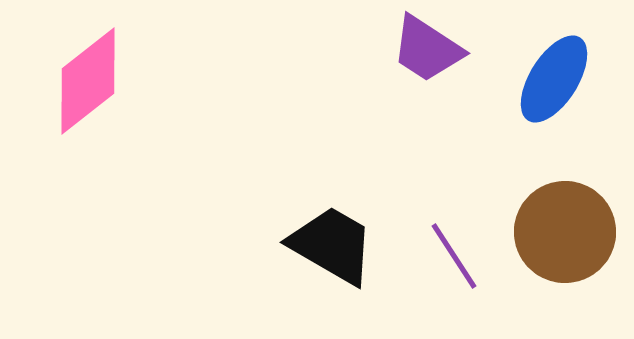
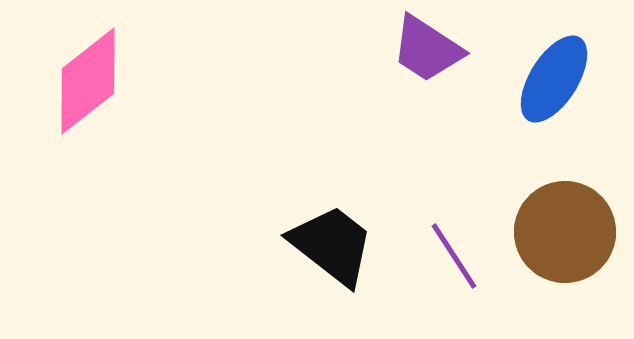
black trapezoid: rotated 8 degrees clockwise
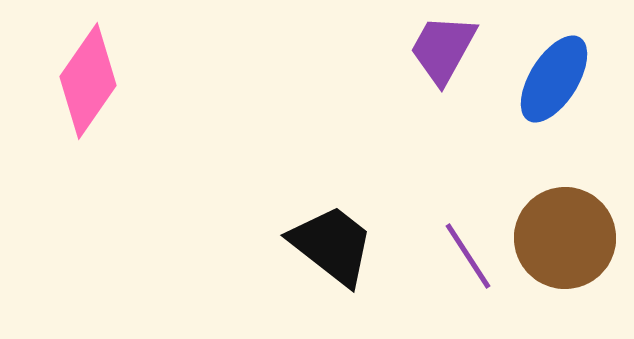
purple trapezoid: moved 16 px right; rotated 86 degrees clockwise
pink diamond: rotated 17 degrees counterclockwise
brown circle: moved 6 px down
purple line: moved 14 px right
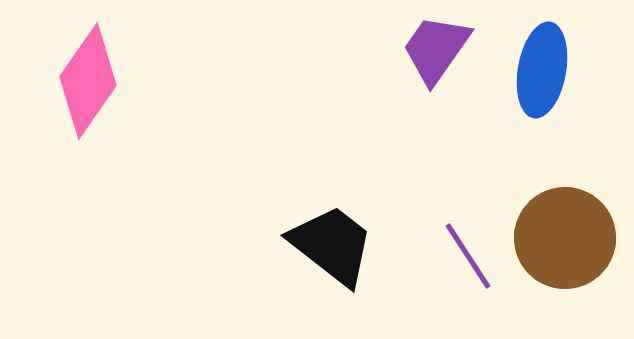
purple trapezoid: moved 7 px left; rotated 6 degrees clockwise
blue ellipse: moved 12 px left, 9 px up; rotated 22 degrees counterclockwise
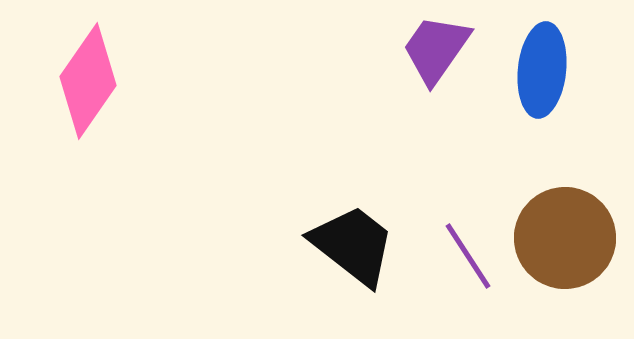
blue ellipse: rotated 4 degrees counterclockwise
black trapezoid: moved 21 px right
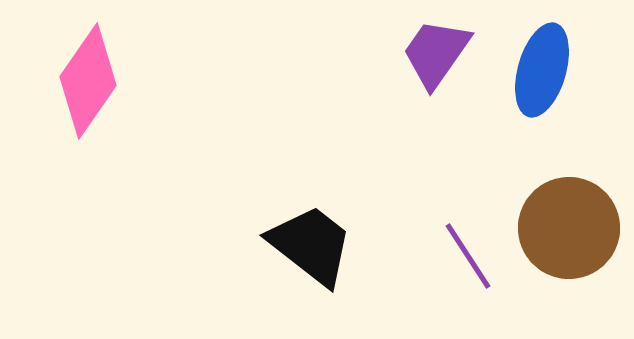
purple trapezoid: moved 4 px down
blue ellipse: rotated 10 degrees clockwise
brown circle: moved 4 px right, 10 px up
black trapezoid: moved 42 px left
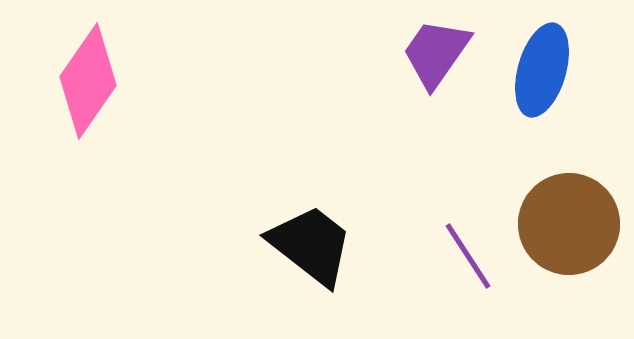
brown circle: moved 4 px up
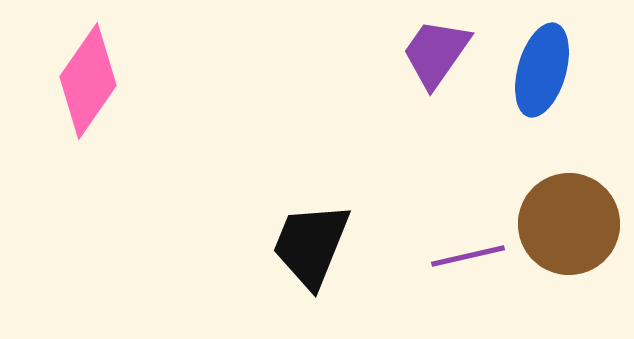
black trapezoid: rotated 106 degrees counterclockwise
purple line: rotated 70 degrees counterclockwise
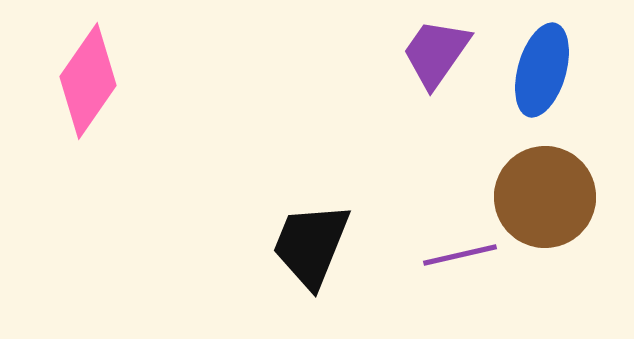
brown circle: moved 24 px left, 27 px up
purple line: moved 8 px left, 1 px up
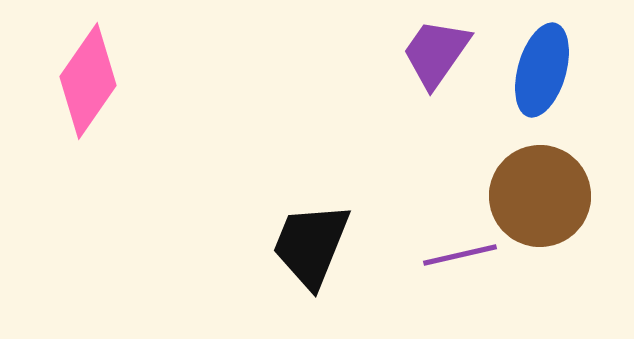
brown circle: moved 5 px left, 1 px up
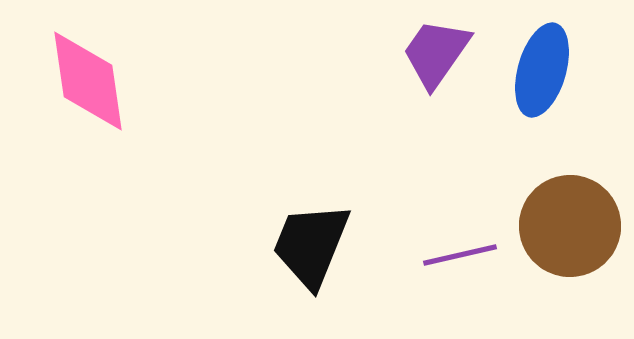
pink diamond: rotated 43 degrees counterclockwise
brown circle: moved 30 px right, 30 px down
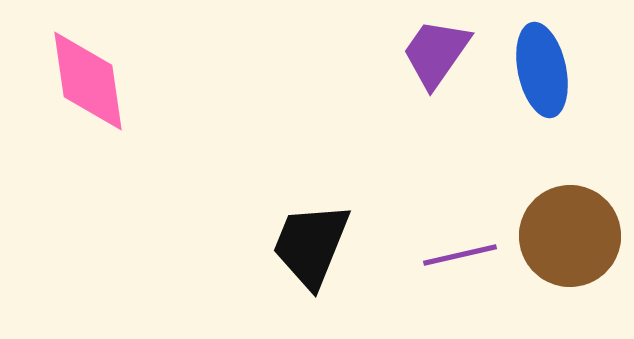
blue ellipse: rotated 28 degrees counterclockwise
brown circle: moved 10 px down
